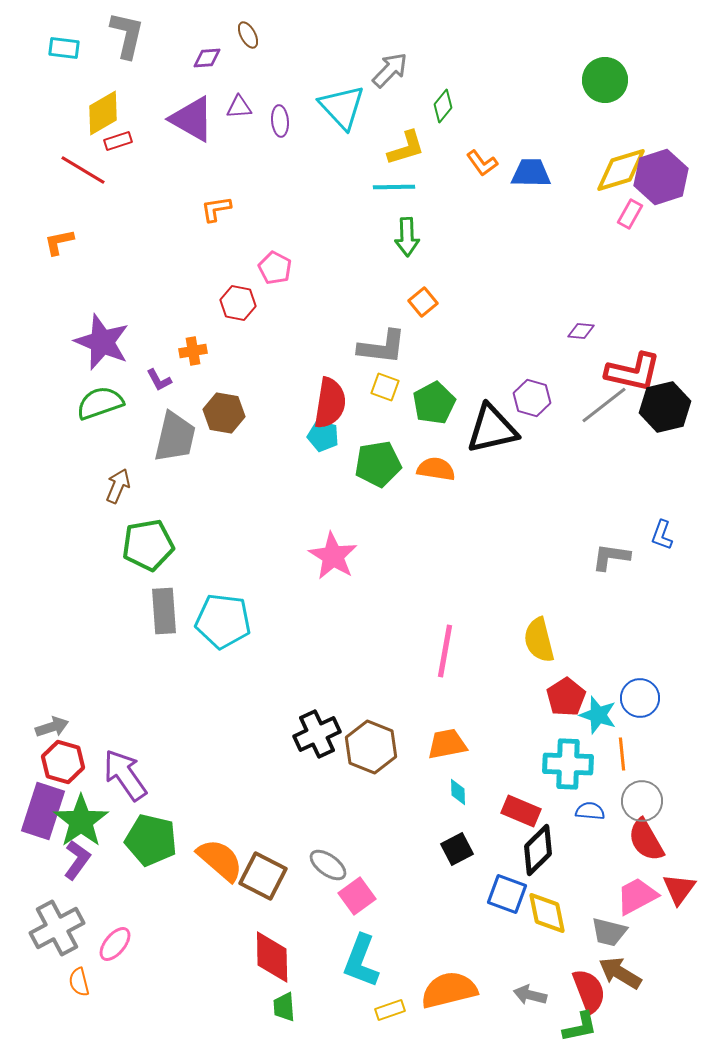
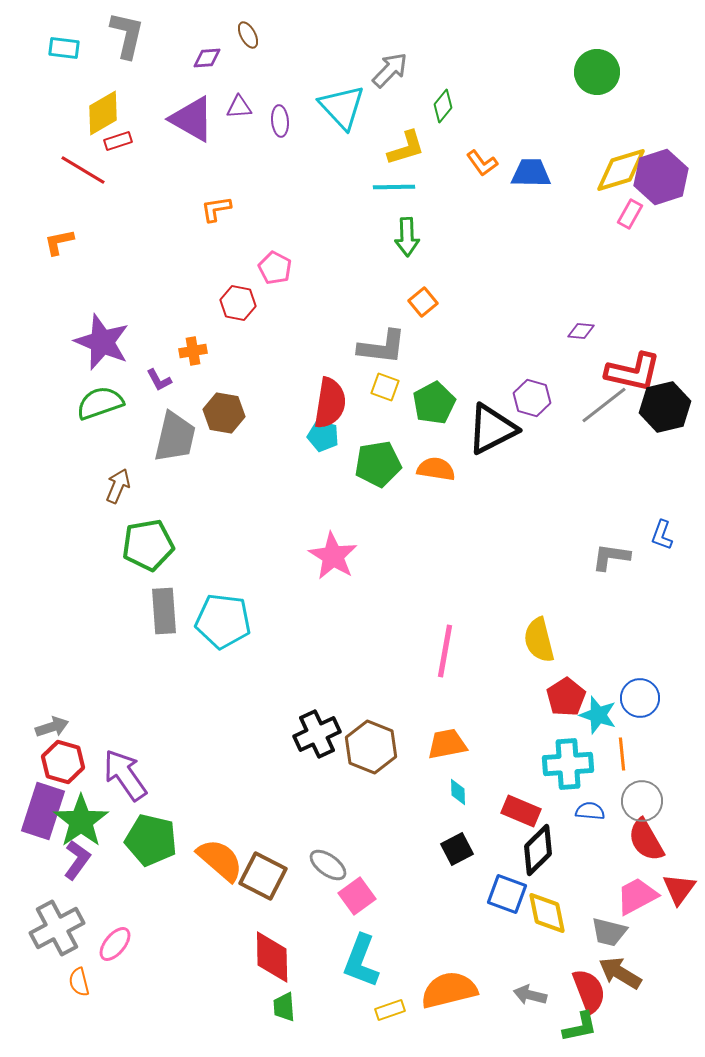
green circle at (605, 80): moved 8 px left, 8 px up
black triangle at (492, 429): rotated 14 degrees counterclockwise
cyan cross at (568, 764): rotated 6 degrees counterclockwise
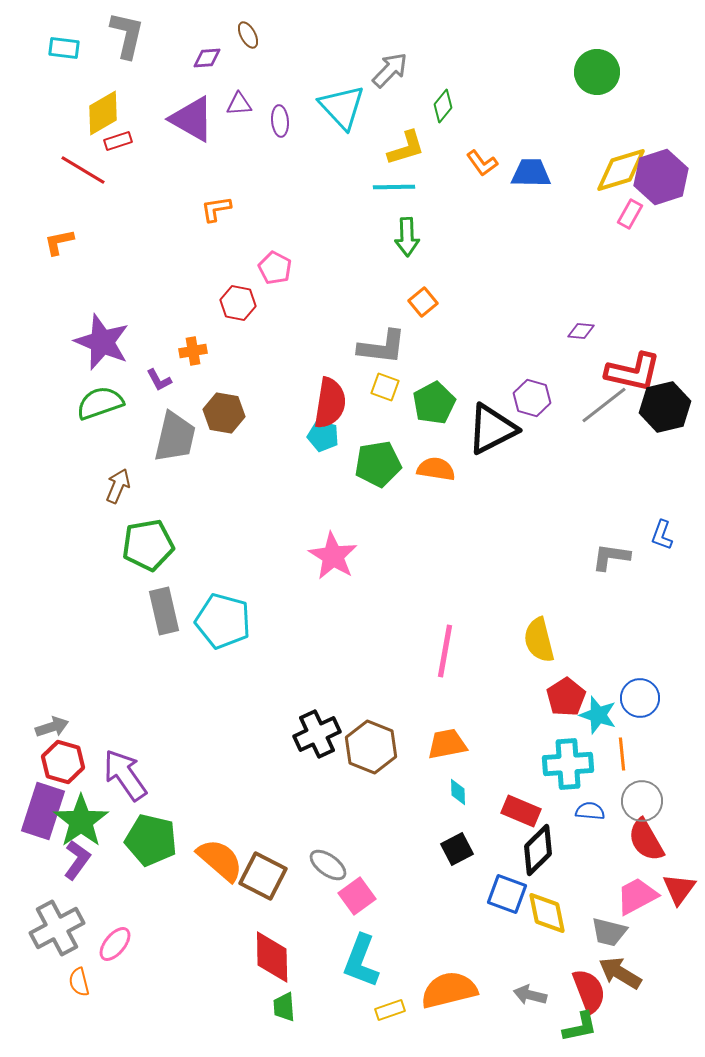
purple triangle at (239, 107): moved 3 px up
gray rectangle at (164, 611): rotated 9 degrees counterclockwise
cyan pentagon at (223, 621): rotated 8 degrees clockwise
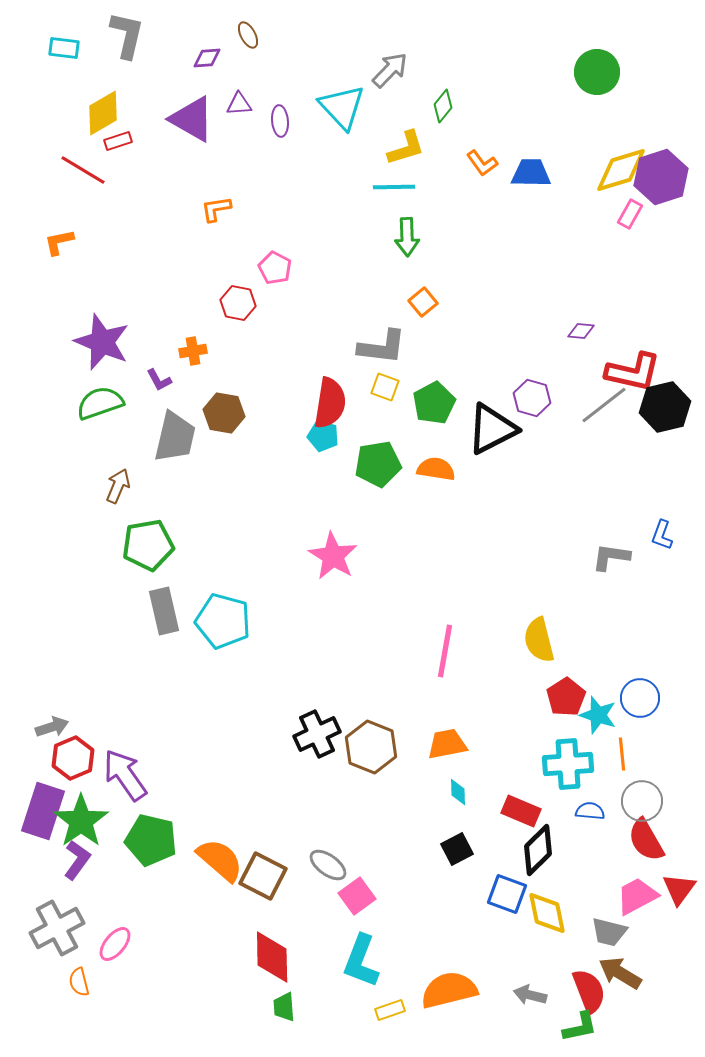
red hexagon at (63, 762): moved 10 px right, 4 px up; rotated 21 degrees clockwise
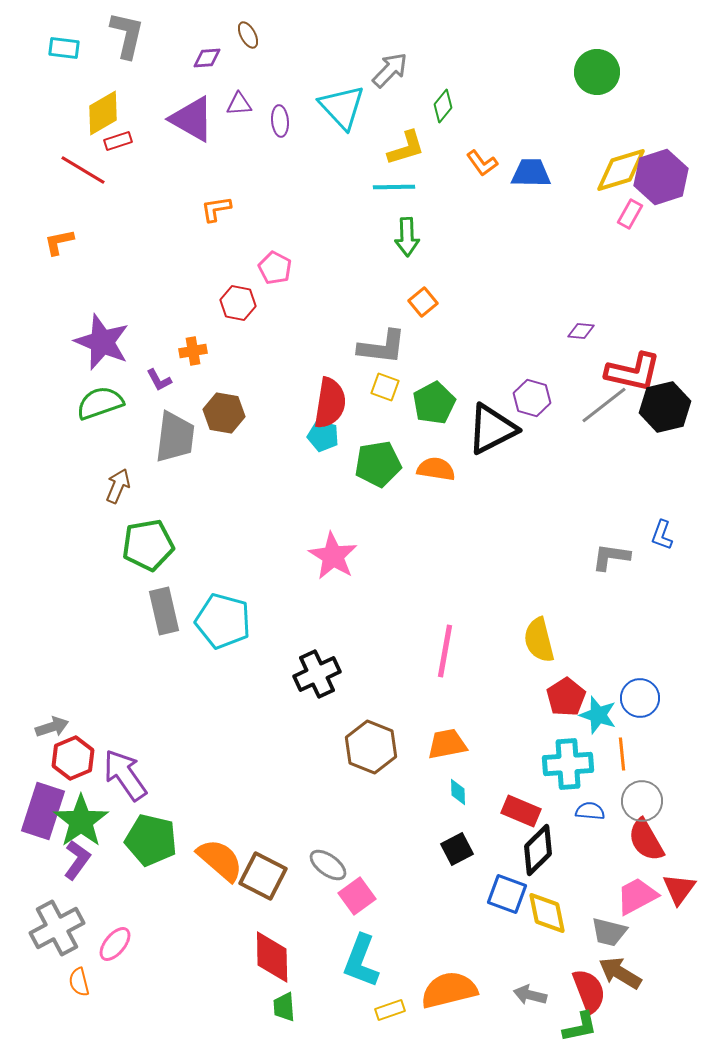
gray trapezoid at (175, 437): rotated 6 degrees counterclockwise
black cross at (317, 734): moved 60 px up
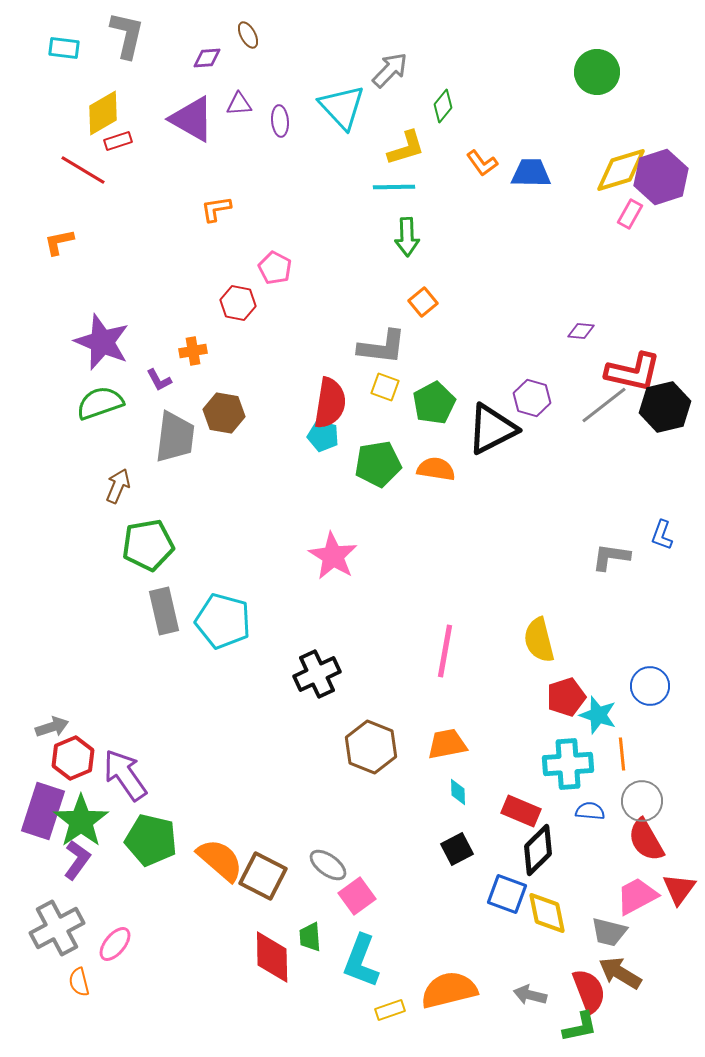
red pentagon at (566, 697): rotated 15 degrees clockwise
blue circle at (640, 698): moved 10 px right, 12 px up
green trapezoid at (284, 1007): moved 26 px right, 70 px up
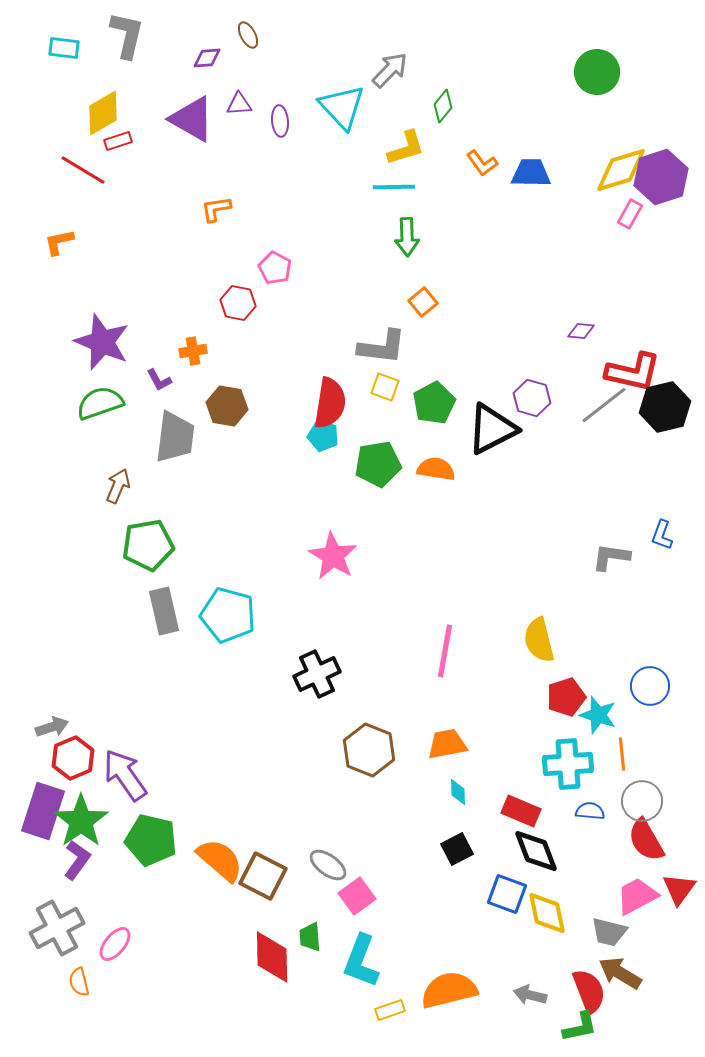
brown hexagon at (224, 413): moved 3 px right, 7 px up
cyan pentagon at (223, 621): moved 5 px right, 6 px up
brown hexagon at (371, 747): moved 2 px left, 3 px down
black diamond at (538, 850): moved 2 px left, 1 px down; rotated 66 degrees counterclockwise
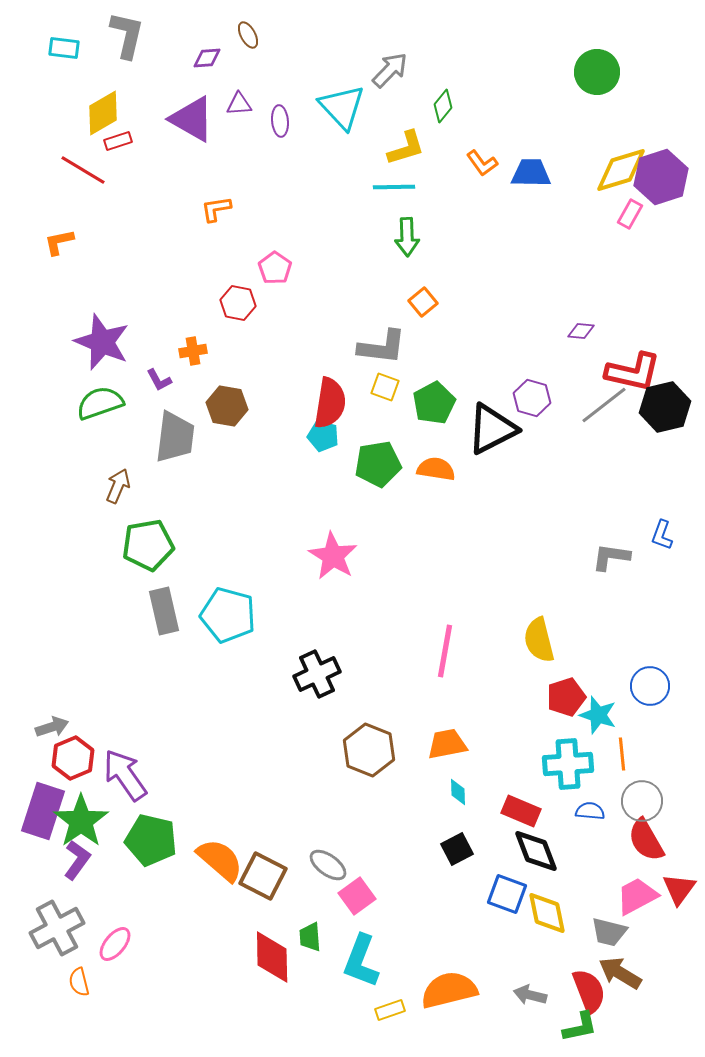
pink pentagon at (275, 268): rotated 8 degrees clockwise
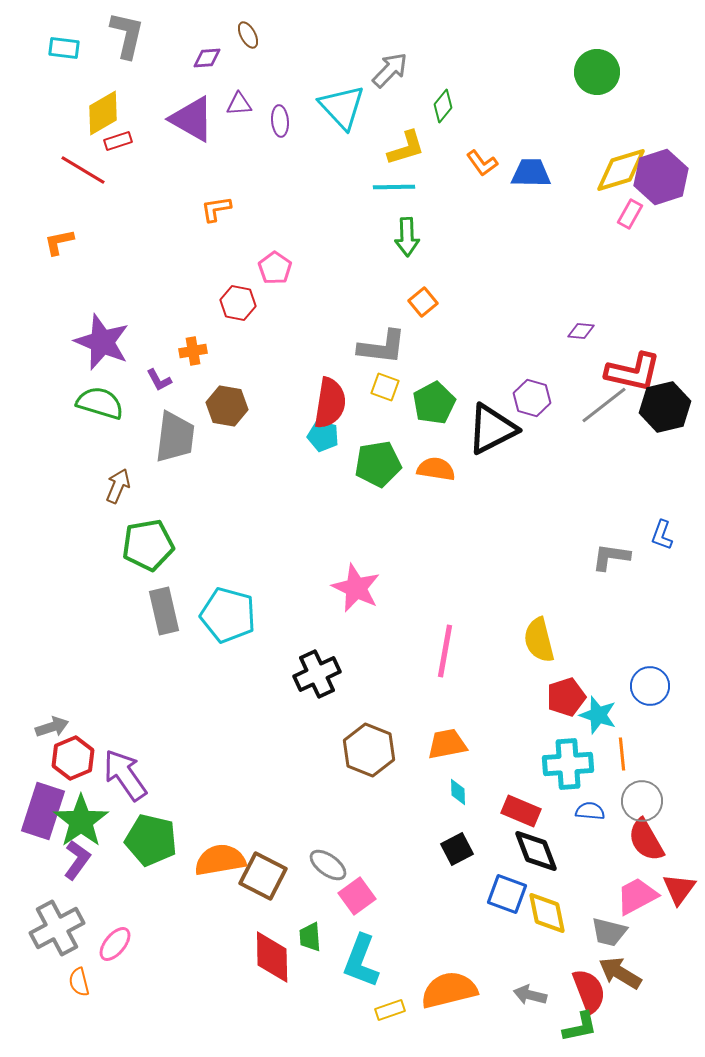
green semicircle at (100, 403): rotated 36 degrees clockwise
pink star at (333, 556): moved 23 px right, 32 px down; rotated 6 degrees counterclockwise
orange semicircle at (220, 860): rotated 51 degrees counterclockwise
